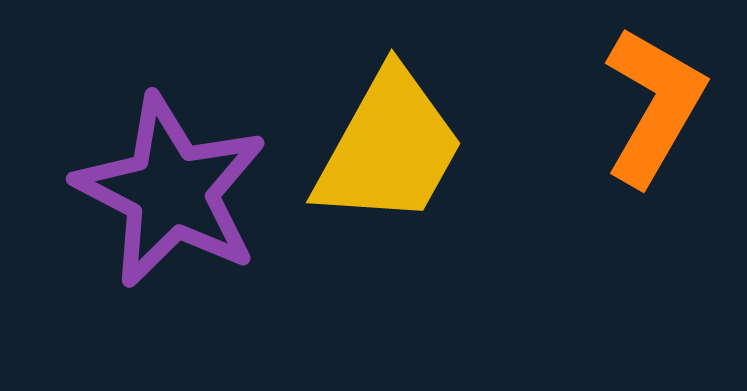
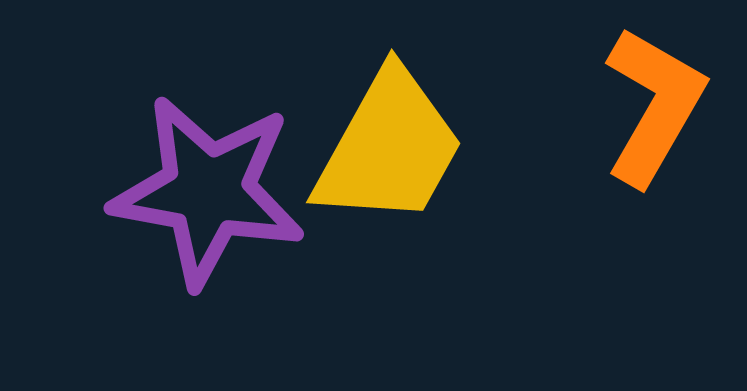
purple star: moved 37 px right; rotated 17 degrees counterclockwise
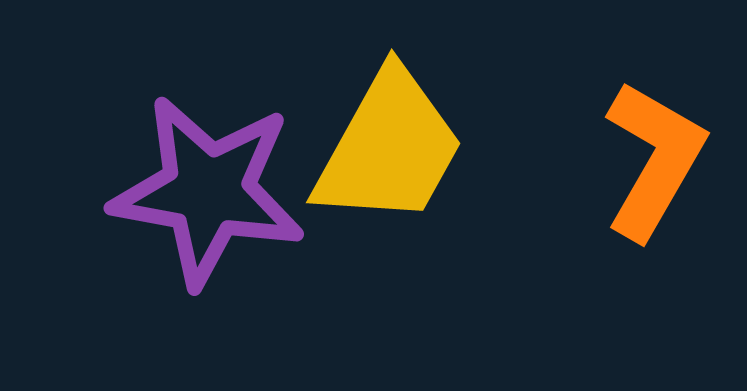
orange L-shape: moved 54 px down
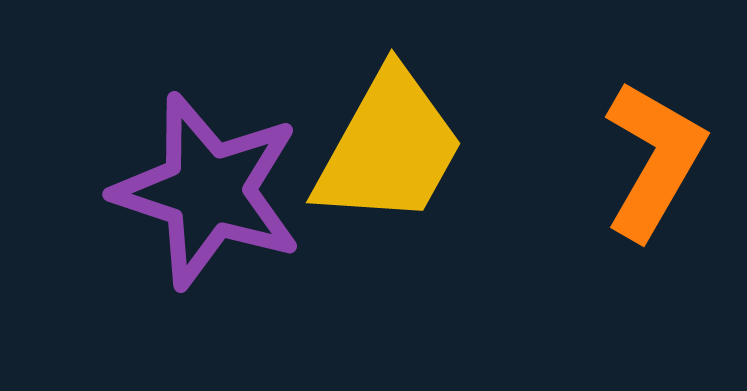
purple star: rotated 8 degrees clockwise
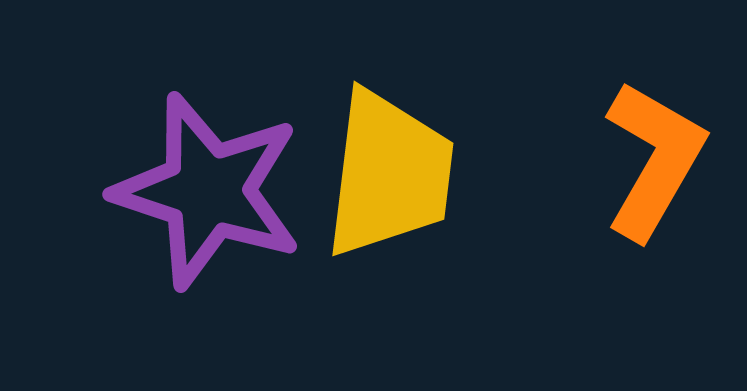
yellow trapezoid: moved 26 px down; rotated 22 degrees counterclockwise
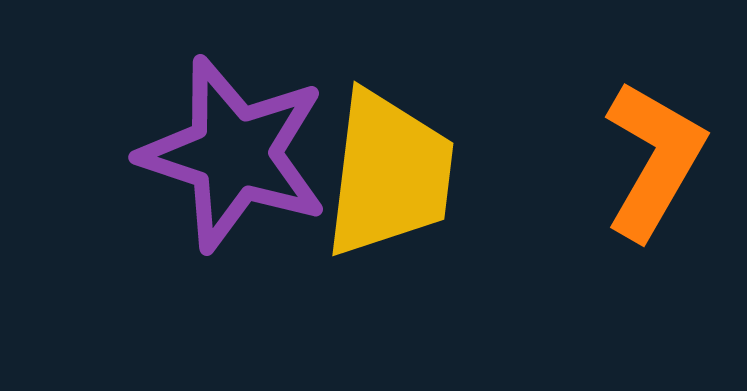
purple star: moved 26 px right, 37 px up
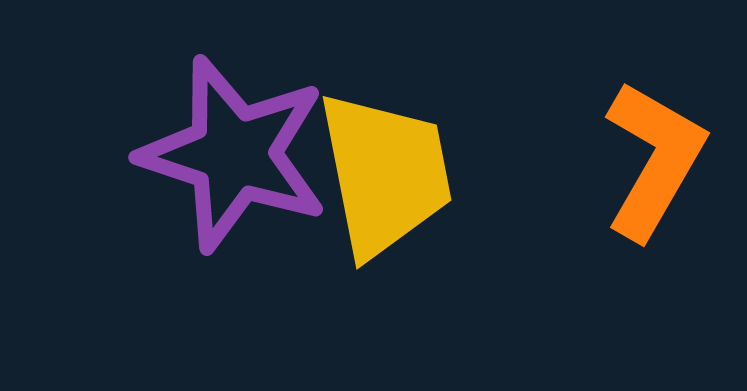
yellow trapezoid: moved 4 px left; rotated 18 degrees counterclockwise
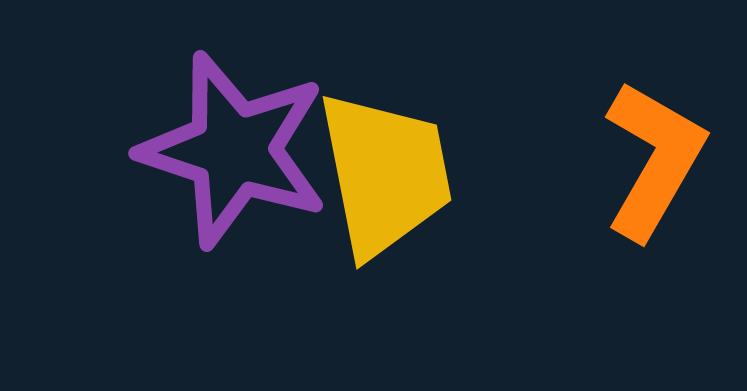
purple star: moved 4 px up
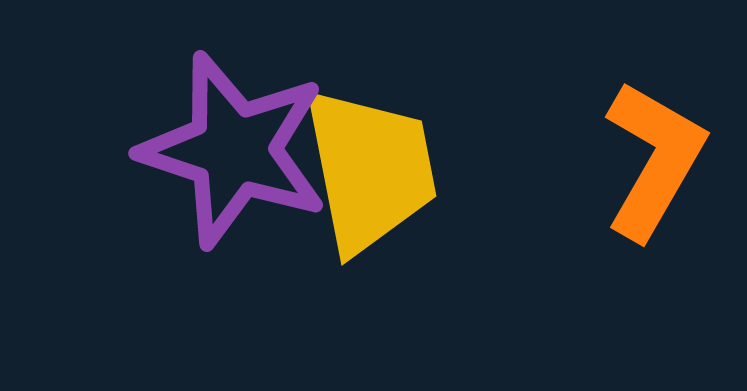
yellow trapezoid: moved 15 px left, 4 px up
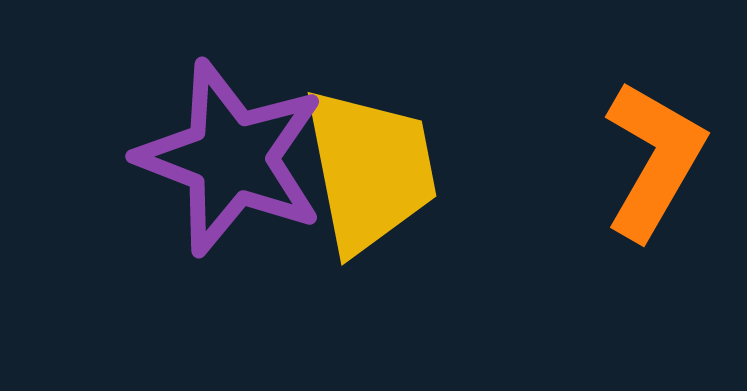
purple star: moved 3 px left, 8 px down; rotated 3 degrees clockwise
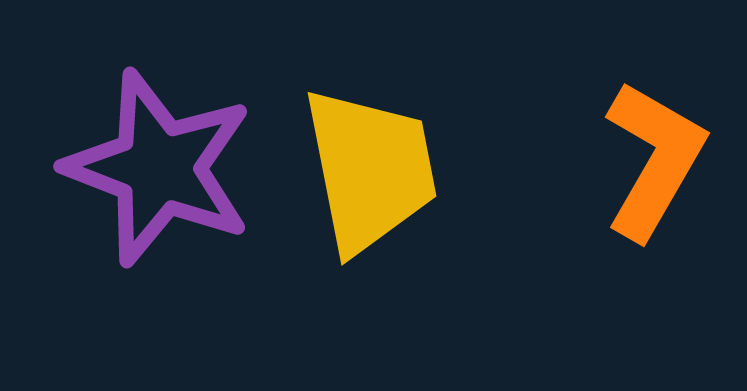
purple star: moved 72 px left, 10 px down
